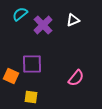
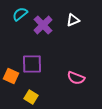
pink semicircle: rotated 72 degrees clockwise
yellow square: rotated 24 degrees clockwise
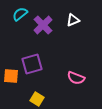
purple square: rotated 15 degrees counterclockwise
orange square: rotated 21 degrees counterclockwise
yellow square: moved 6 px right, 2 px down
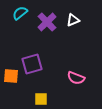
cyan semicircle: moved 1 px up
purple cross: moved 4 px right, 3 px up
yellow square: moved 4 px right; rotated 32 degrees counterclockwise
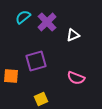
cyan semicircle: moved 3 px right, 4 px down
white triangle: moved 15 px down
purple square: moved 4 px right, 3 px up
yellow square: rotated 24 degrees counterclockwise
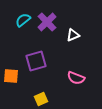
cyan semicircle: moved 3 px down
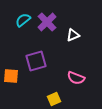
yellow square: moved 13 px right
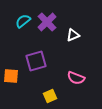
cyan semicircle: moved 1 px down
yellow square: moved 4 px left, 3 px up
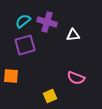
purple cross: rotated 30 degrees counterclockwise
white triangle: rotated 16 degrees clockwise
purple square: moved 11 px left, 16 px up
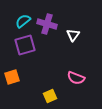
purple cross: moved 2 px down
white triangle: rotated 48 degrees counterclockwise
orange square: moved 1 px right, 1 px down; rotated 21 degrees counterclockwise
